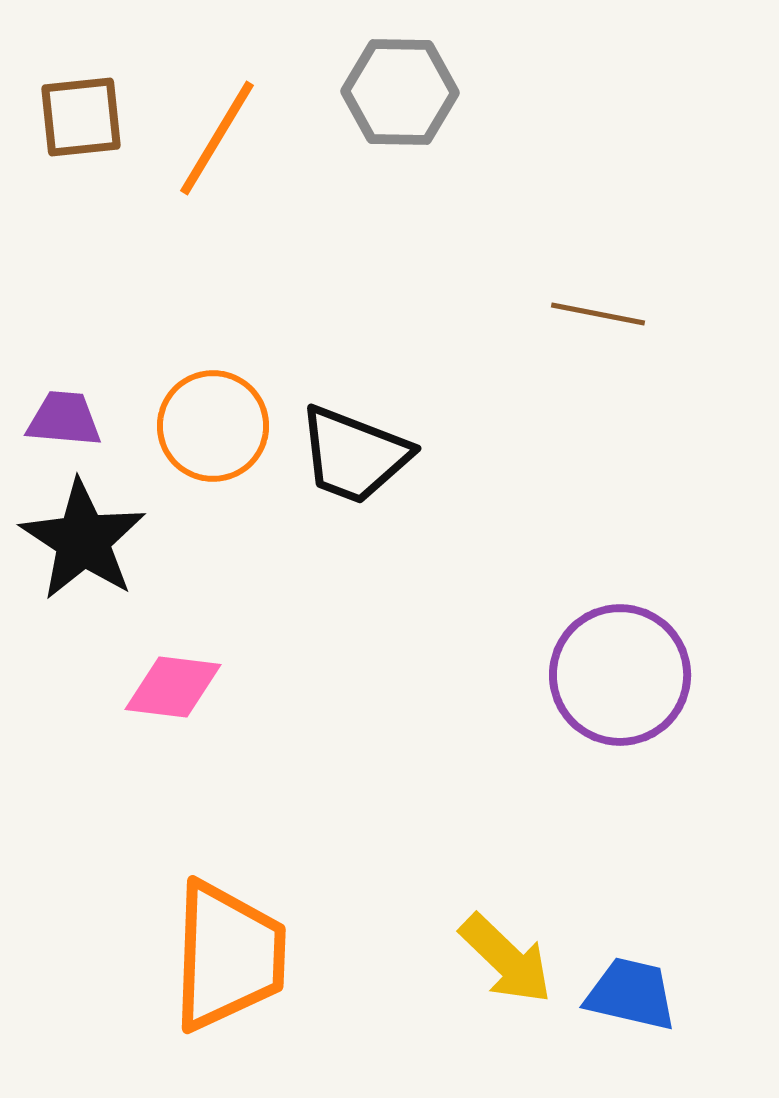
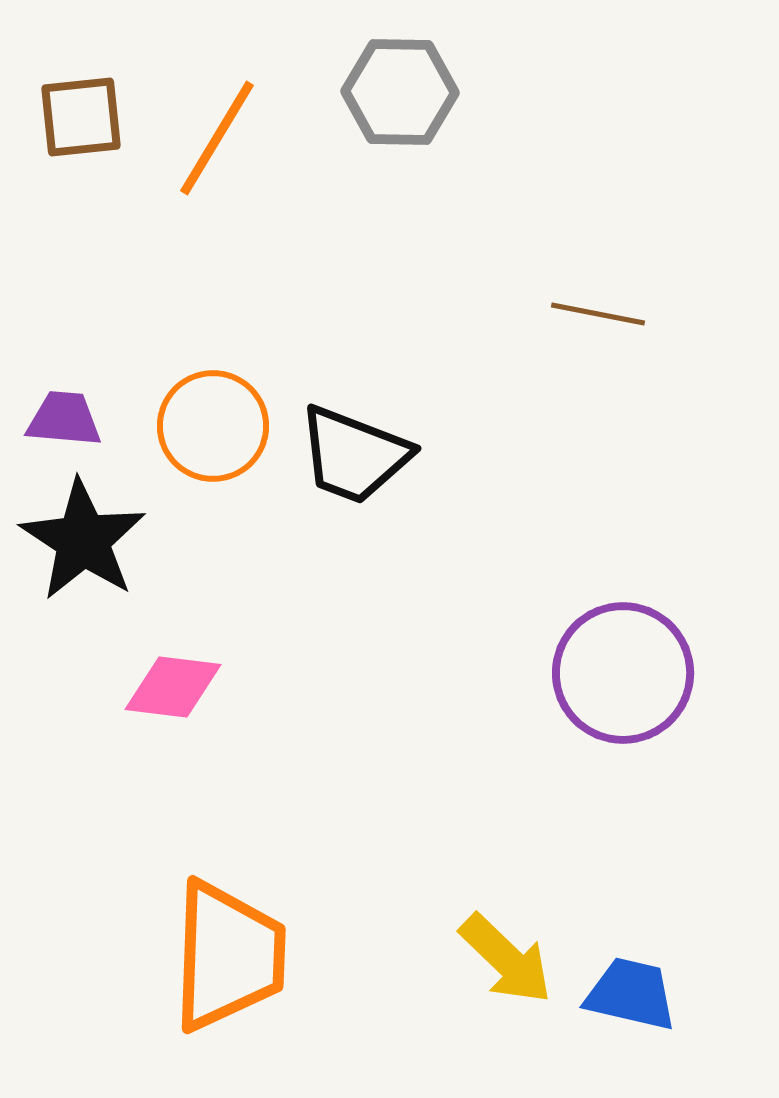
purple circle: moved 3 px right, 2 px up
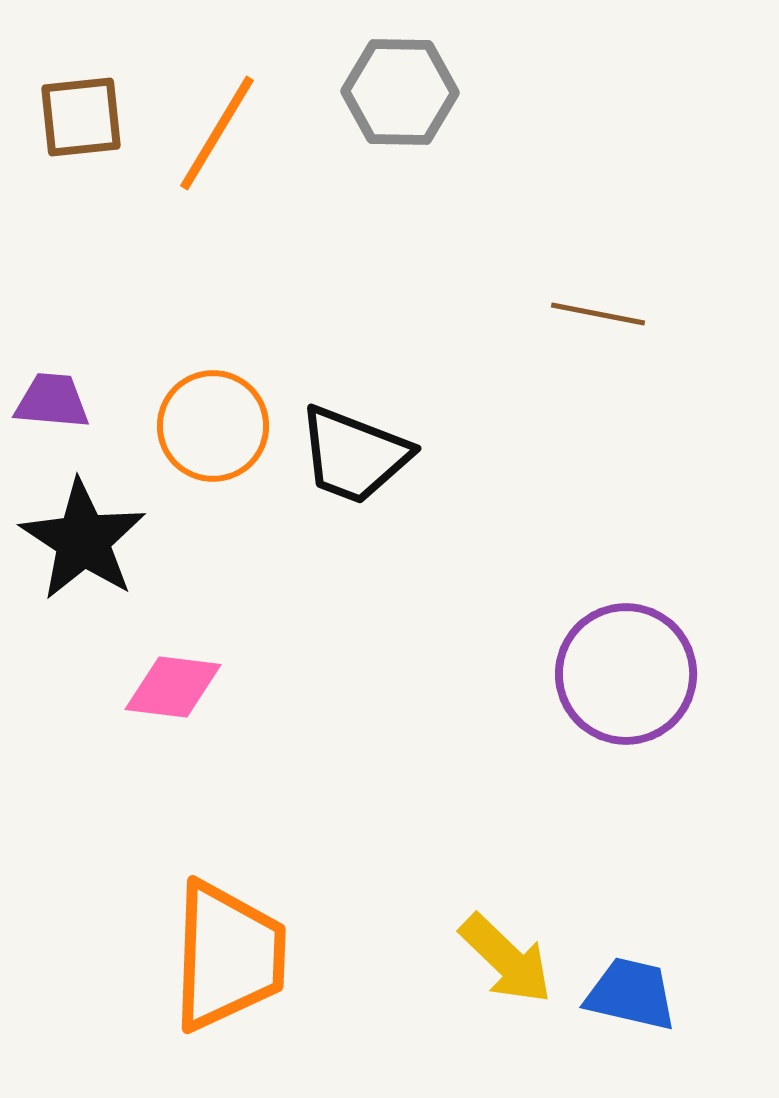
orange line: moved 5 px up
purple trapezoid: moved 12 px left, 18 px up
purple circle: moved 3 px right, 1 px down
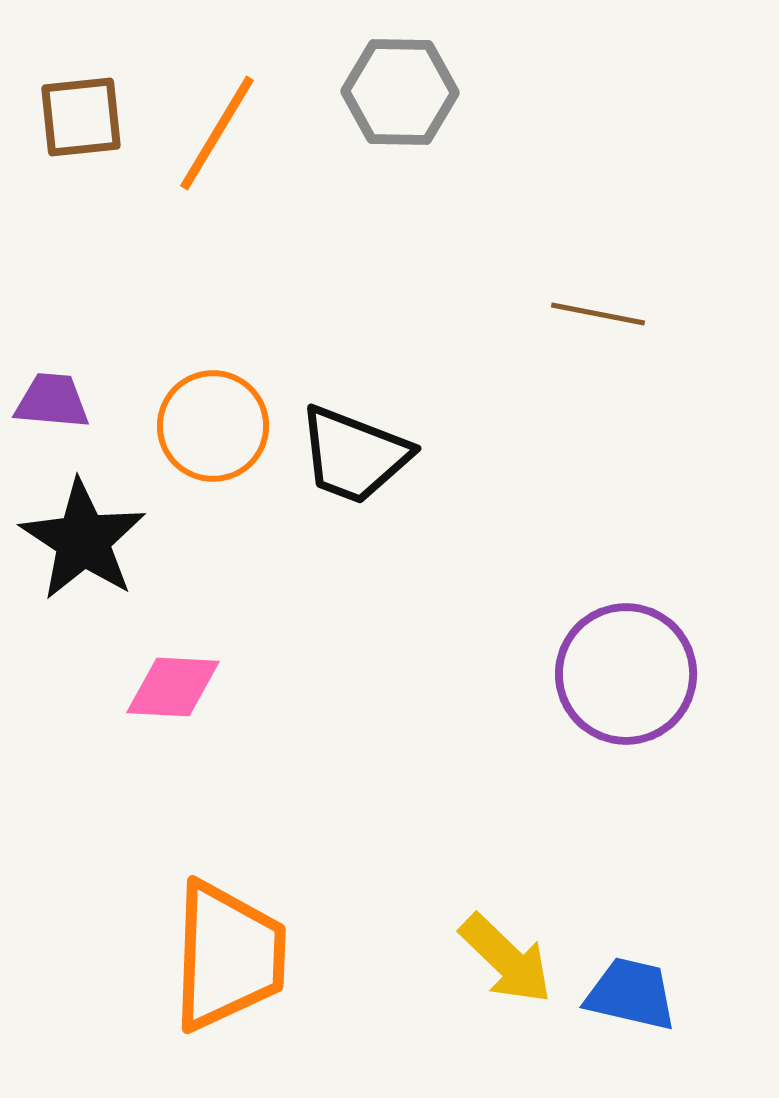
pink diamond: rotated 4 degrees counterclockwise
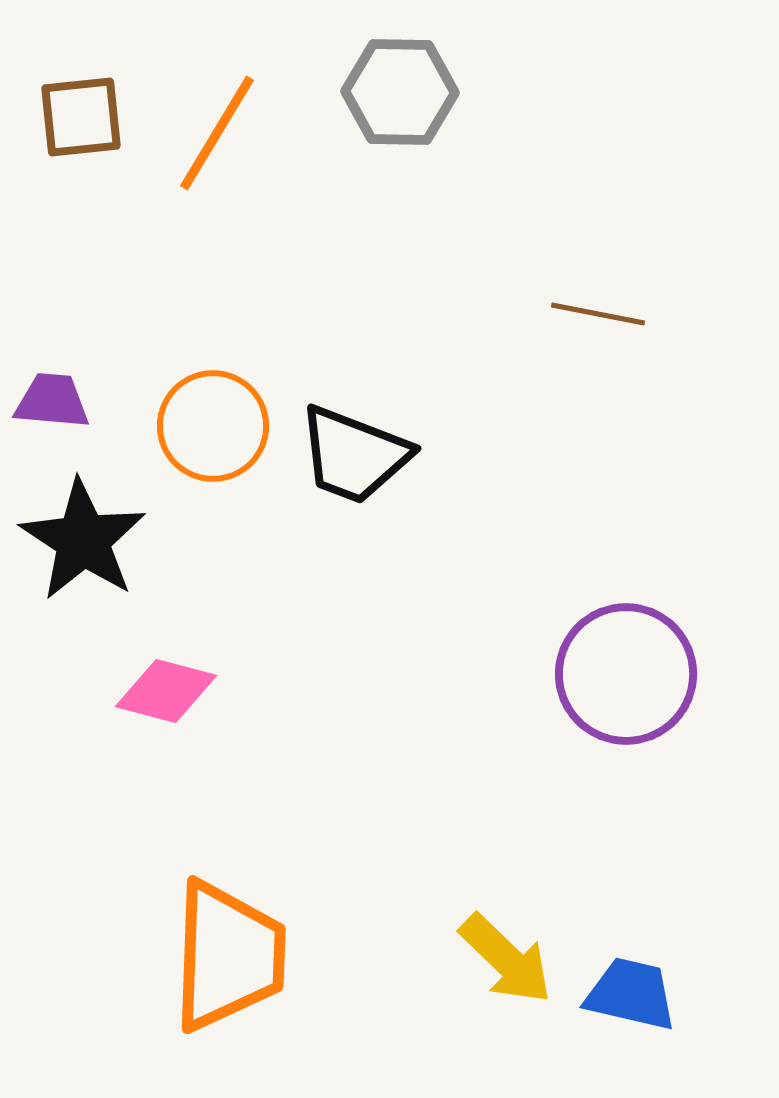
pink diamond: moved 7 px left, 4 px down; rotated 12 degrees clockwise
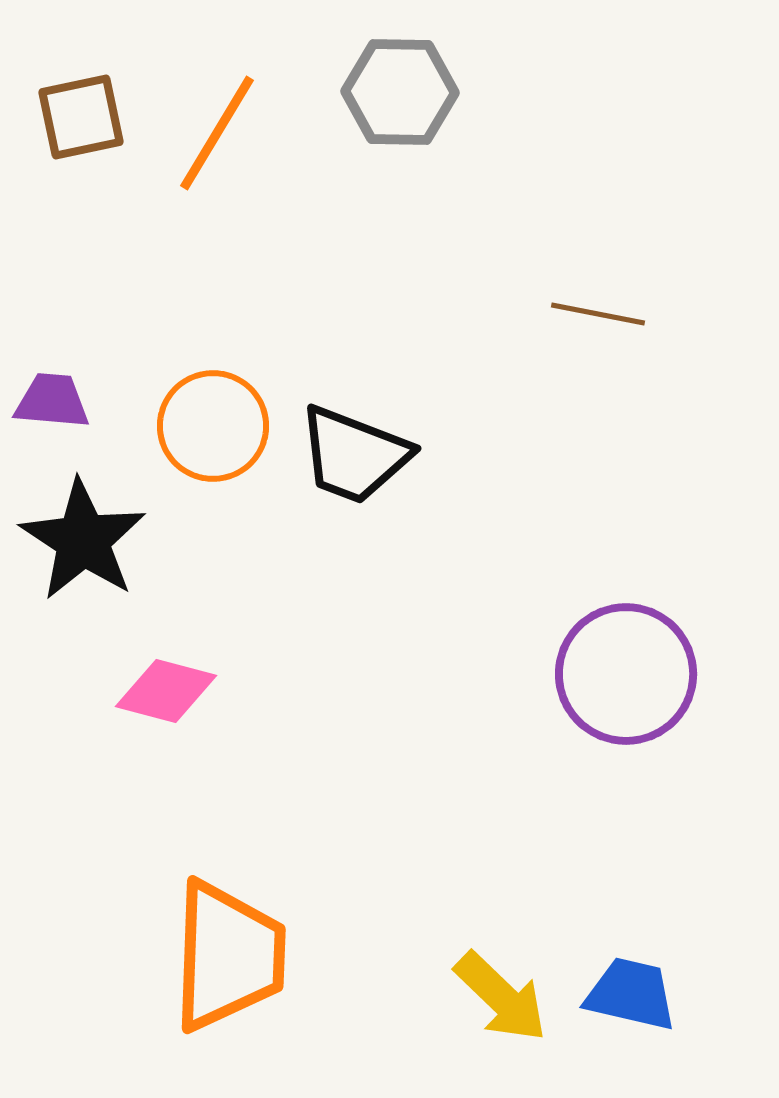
brown square: rotated 6 degrees counterclockwise
yellow arrow: moved 5 px left, 38 px down
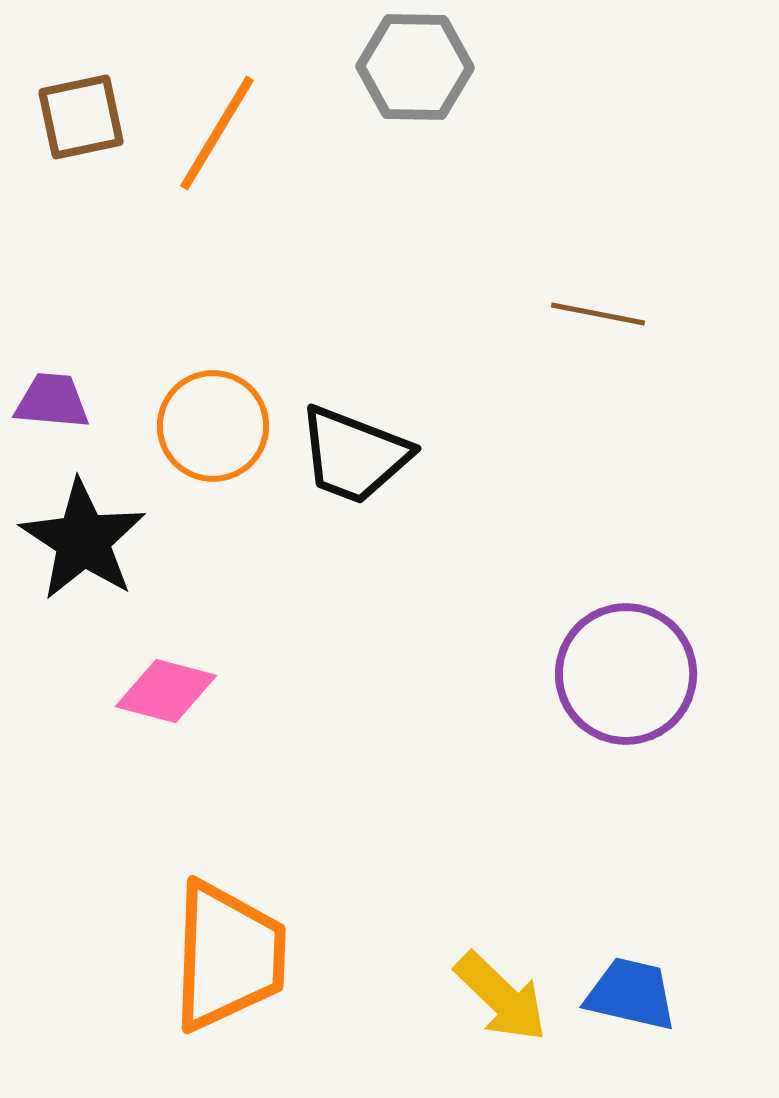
gray hexagon: moved 15 px right, 25 px up
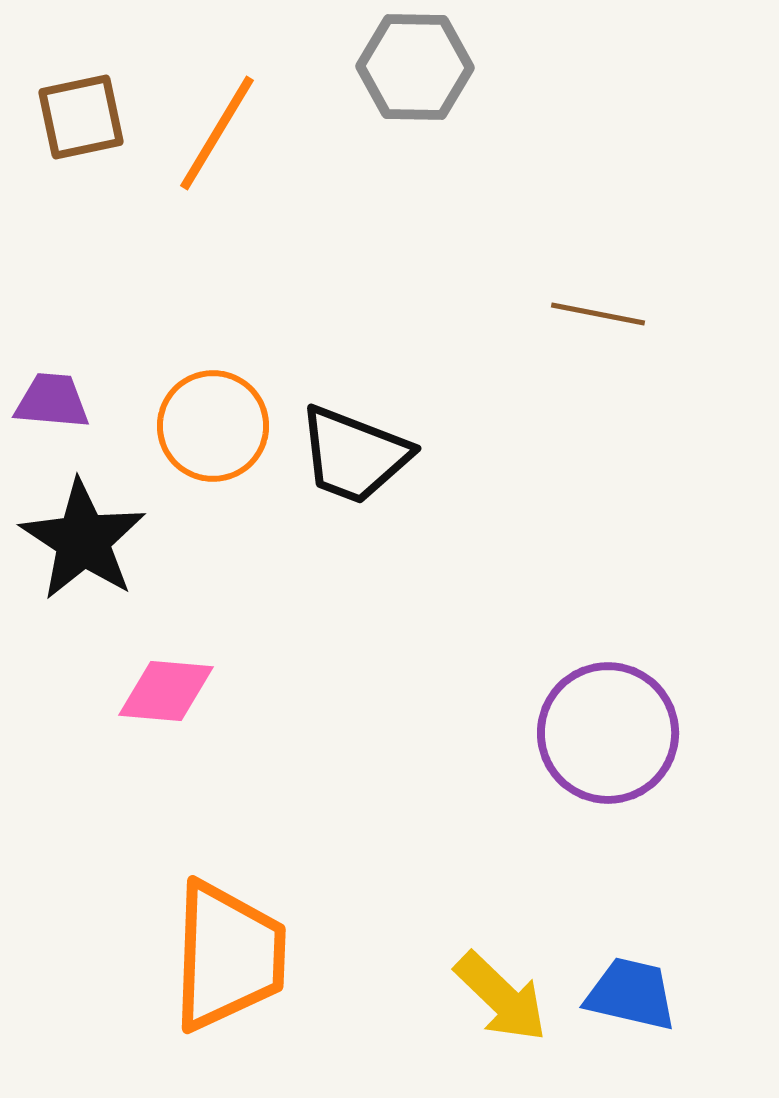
purple circle: moved 18 px left, 59 px down
pink diamond: rotated 10 degrees counterclockwise
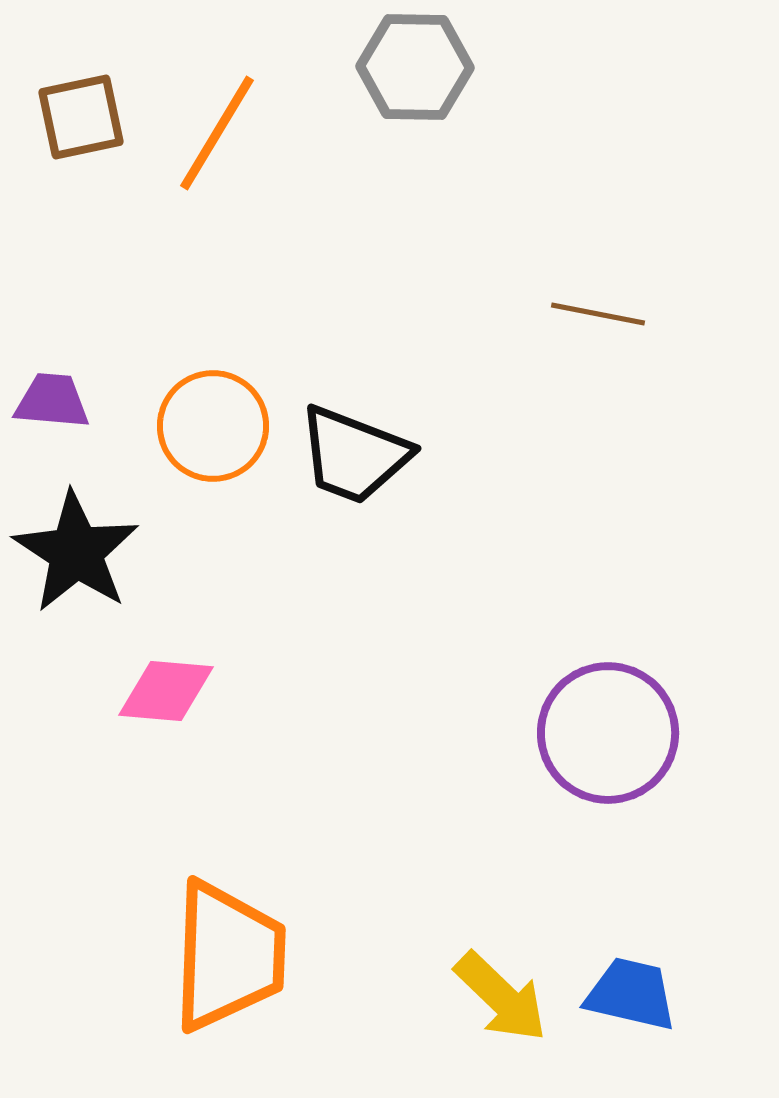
black star: moved 7 px left, 12 px down
